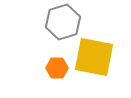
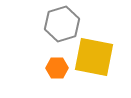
gray hexagon: moved 1 px left, 2 px down
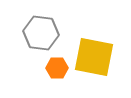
gray hexagon: moved 21 px left, 9 px down; rotated 24 degrees clockwise
